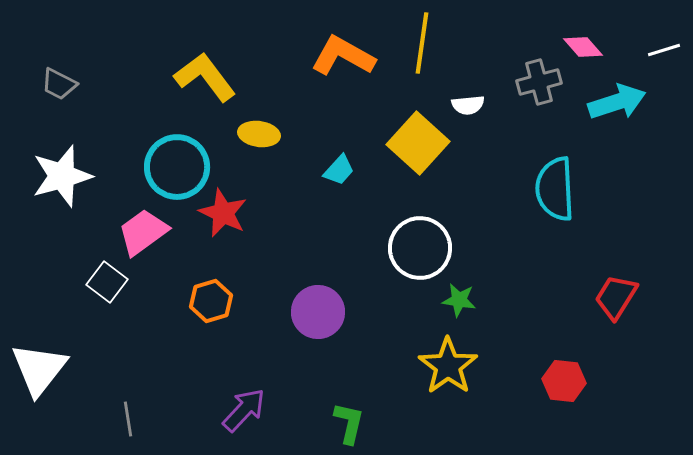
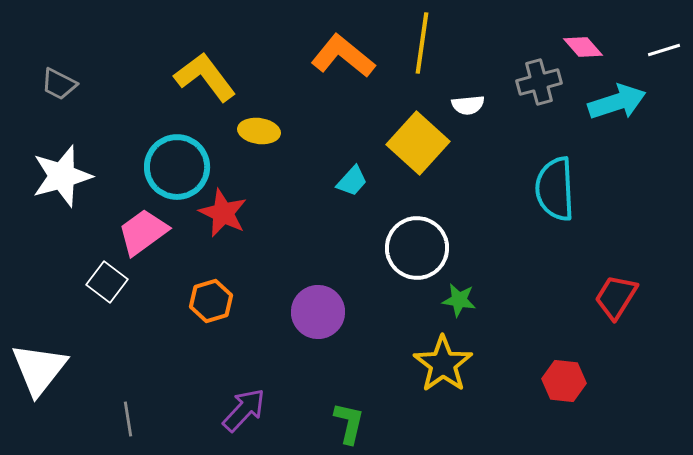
orange L-shape: rotated 10 degrees clockwise
yellow ellipse: moved 3 px up
cyan trapezoid: moved 13 px right, 11 px down
white circle: moved 3 px left
yellow star: moved 5 px left, 2 px up
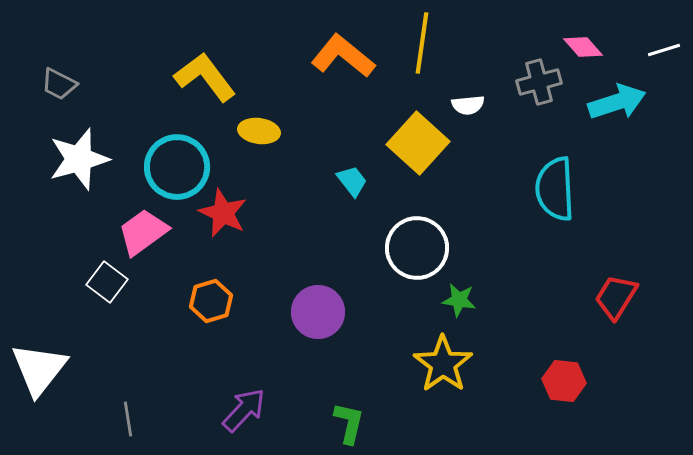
white star: moved 17 px right, 17 px up
cyan trapezoid: rotated 80 degrees counterclockwise
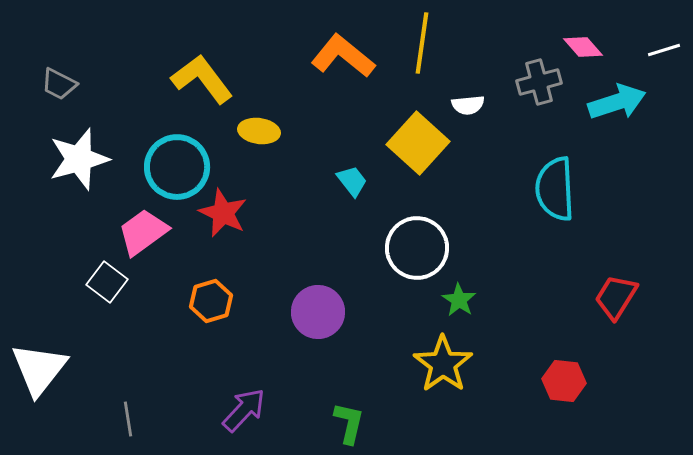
yellow L-shape: moved 3 px left, 2 px down
green star: rotated 24 degrees clockwise
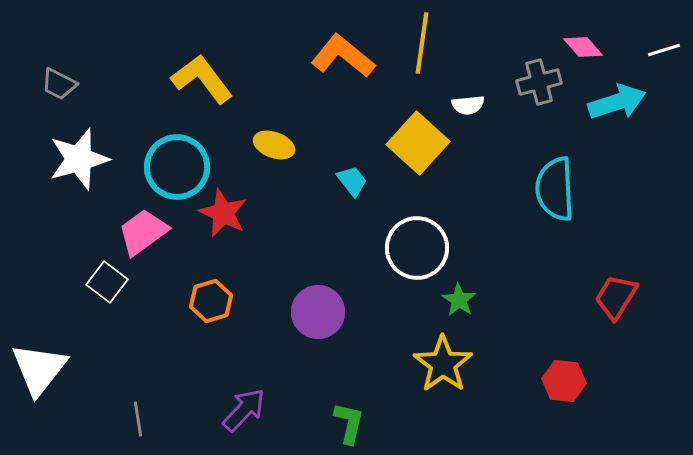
yellow ellipse: moved 15 px right, 14 px down; rotated 12 degrees clockwise
gray line: moved 10 px right
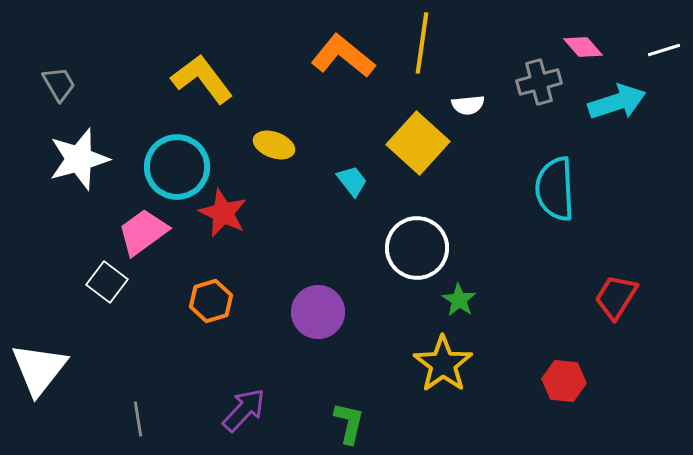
gray trapezoid: rotated 147 degrees counterclockwise
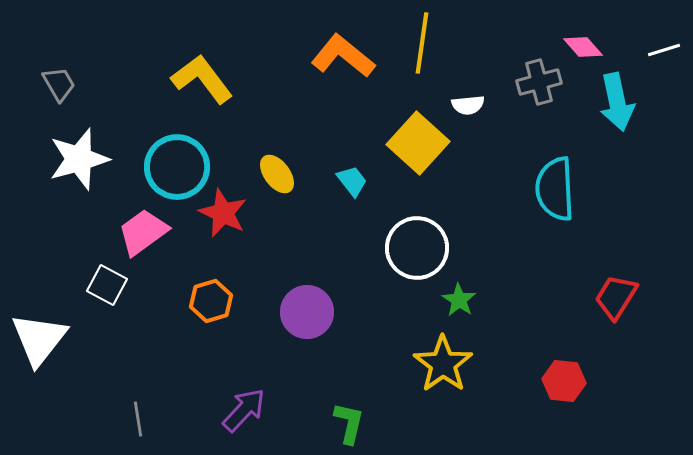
cyan arrow: rotated 96 degrees clockwise
yellow ellipse: moved 3 px right, 29 px down; rotated 33 degrees clockwise
white square: moved 3 px down; rotated 9 degrees counterclockwise
purple circle: moved 11 px left
white triangle: moved 30 px up
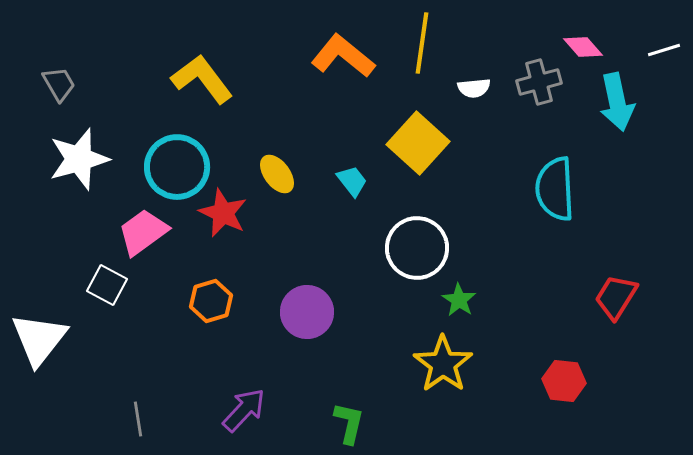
white semicircle: moved 6 px right, 17 px up
